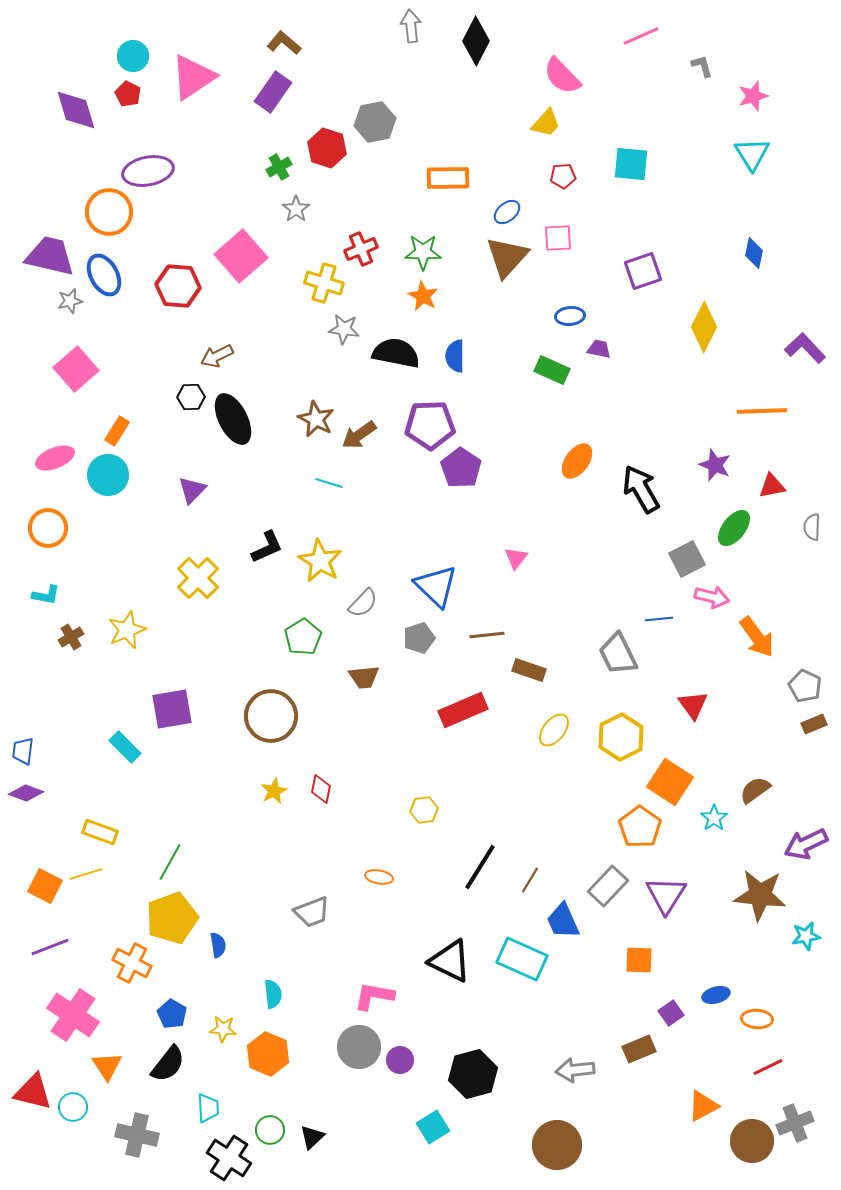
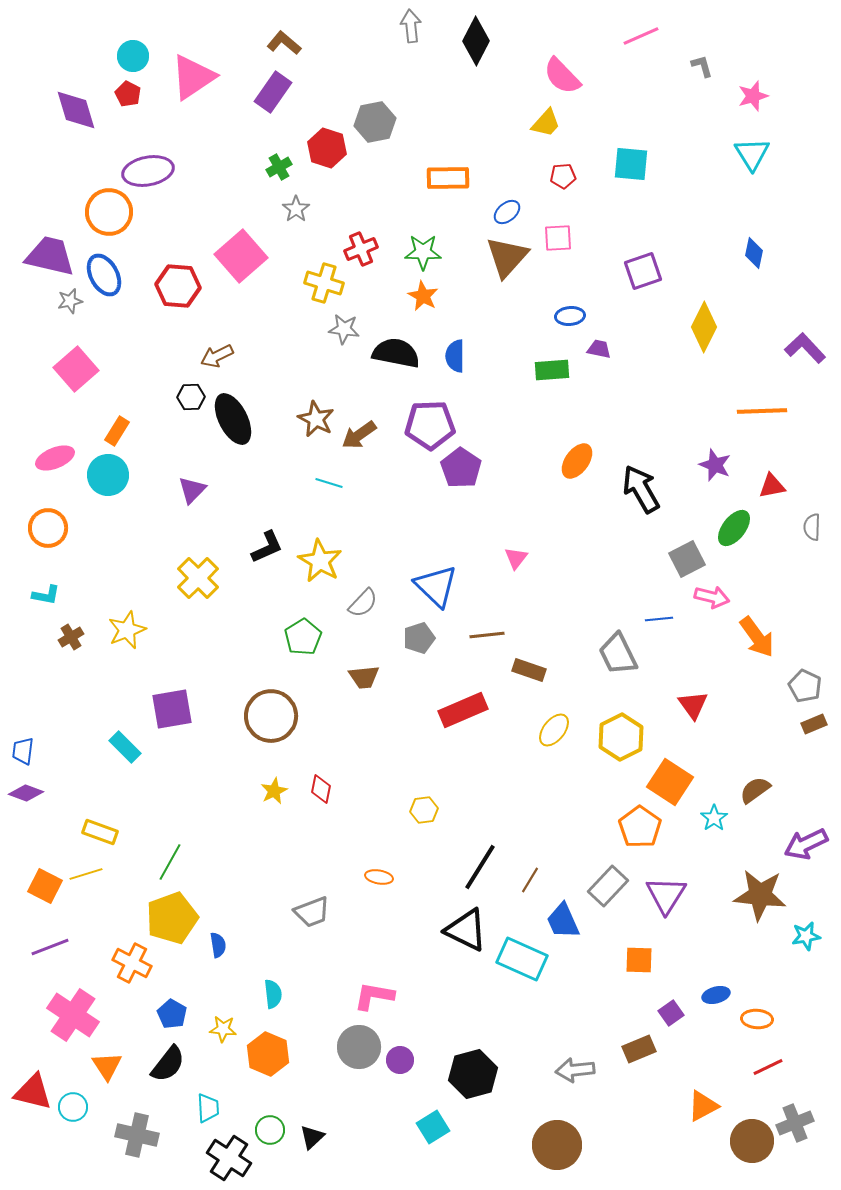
green rectangle at (552, 370): rotated 28 degrees counterclockwise
black triangle at (450, 961): moved 16 px right, 31 px up
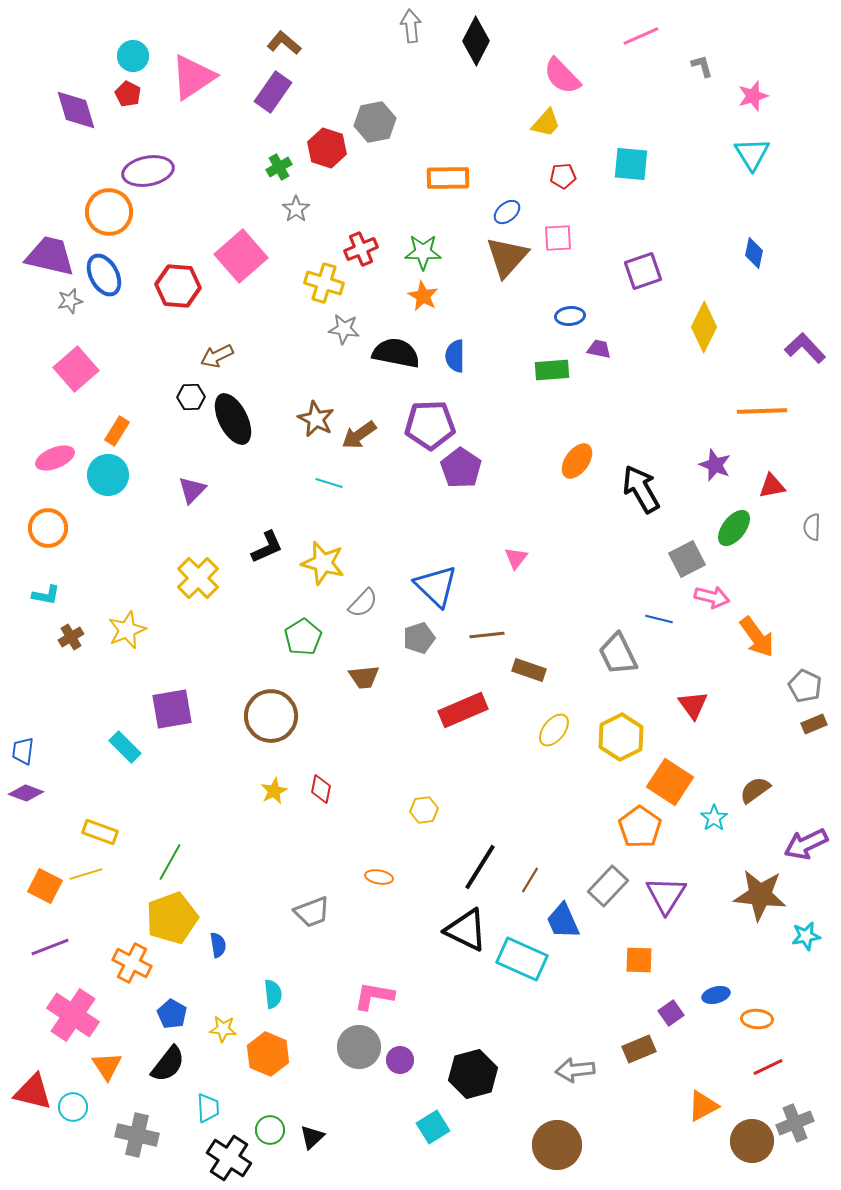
yellow star at (320, 561): moved 3 px right, 2 px down; rotated 15 degrees counterclockwise
blue line at (659, 619): rotated 20 degrees clockwise
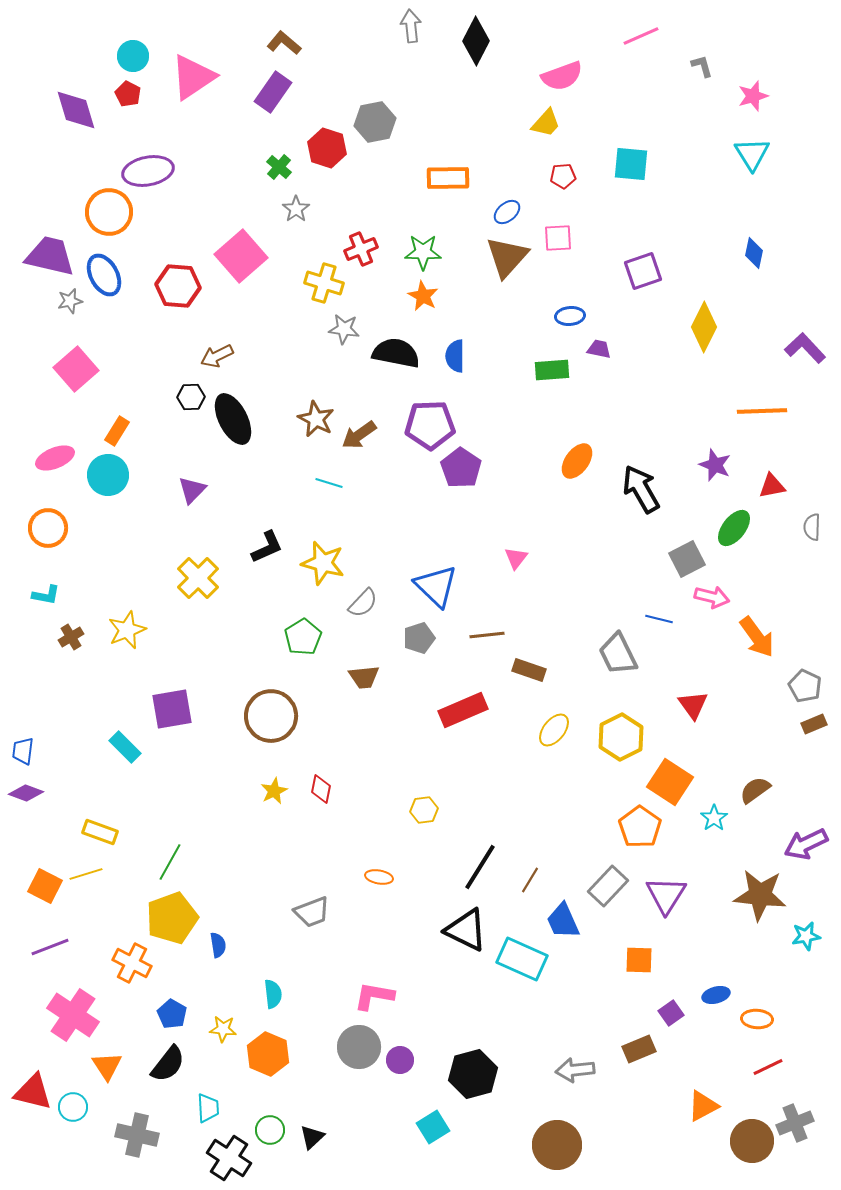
pink semicircle at (562, 76): rotated 66 degrees counterclockwise
green cross at (279, 167): rotated 20 degrees counterclockwise
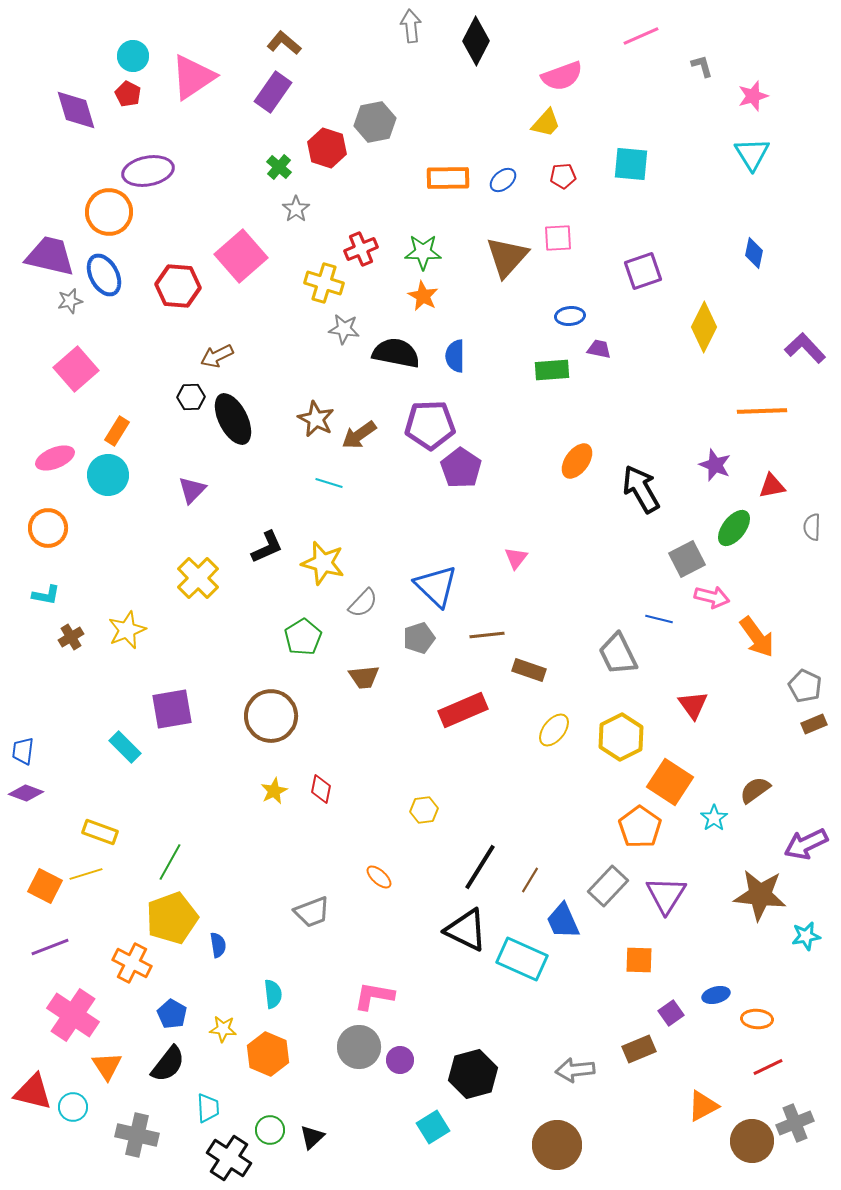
blue ellipse at (507, 212): moved 4 px left, 32 px up
orange ellipse at (379, 877): rotated 32 degrees clockwise
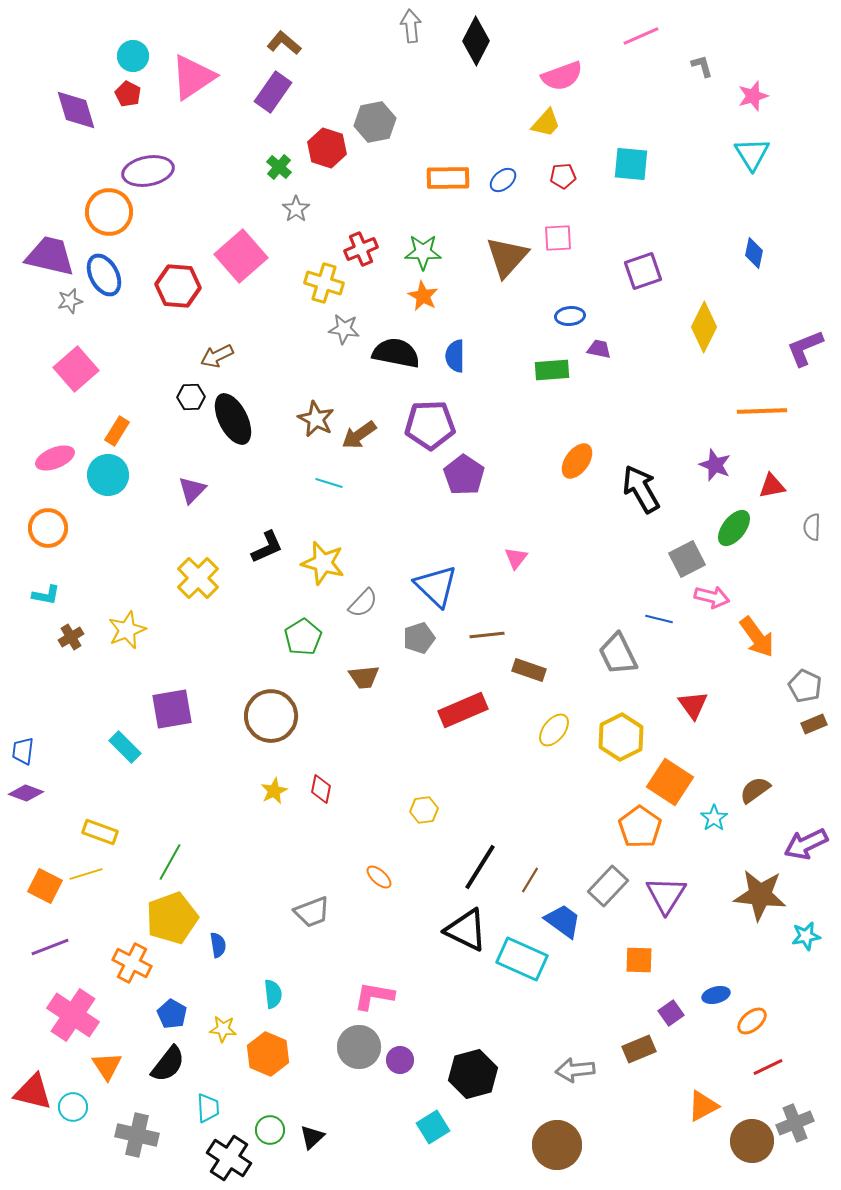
purple L-shape at (805, 348): rotated 69 degrees counterclockwise
purple pentagon at (461, 468): moved 3 px right, 7 px down
blue trapezoid at (563, 921): rotated 150 degrees clockwise
orange ellipse at (757, 1019): moved 5 px left, 2 px down; rotated 44 degrees counterclockwise
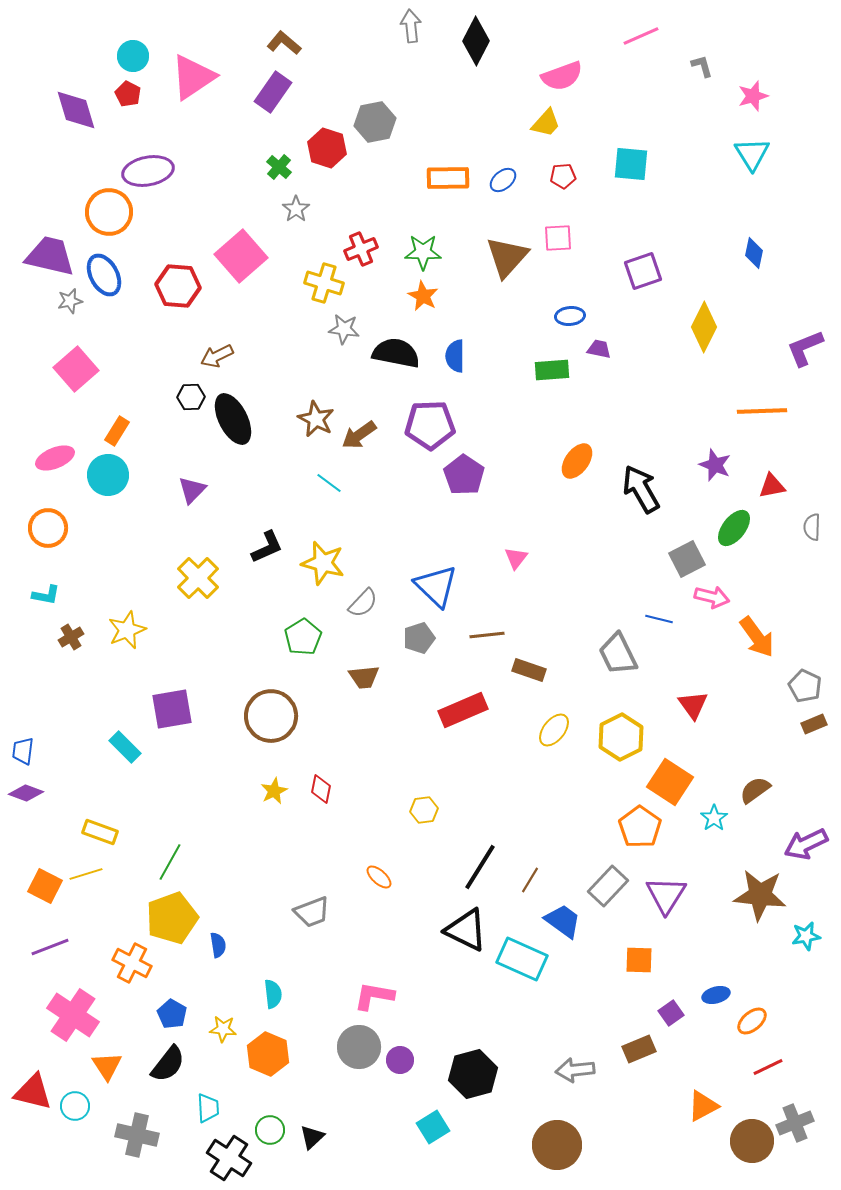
cyan line at (329, 483): rotated 20 degrees clockwise
cyan circle at (73, 1107): moved 2 px right, 1 px up
